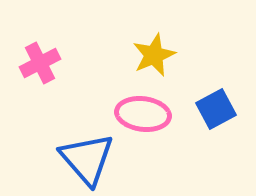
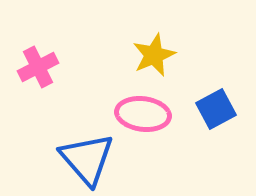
pink cross: moved 2 px left, 4 px down
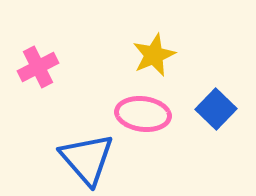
blue square: rotated 18 degrees counterclockwise
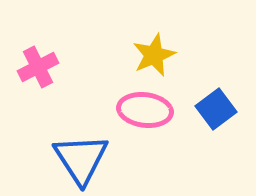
blue square: rotated 9 degrees clockwise
pink ellipse: moved 2 px right, 4 px up
blue triangle: moved 6 px left; rotated 8 degrees clockwise
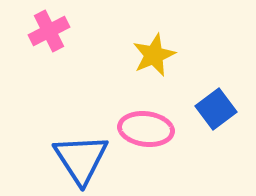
pink cross: moved 11 px right, 36 px up
pink ellipse: moved 1 px right, 19 px down
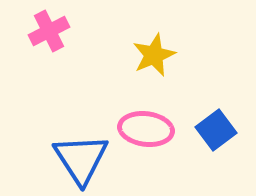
blue square: moved 21 px down
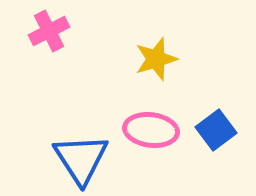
yellow star: moved 2 px right, 4 px down; rotated 6 degrees clockwise
pink ellipse: moved 5 px right, 1 px down
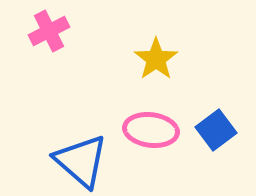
yellow star: rotated 18 degrees counterclockwise
blue triangle: moved 2 px down; rotated 16 degrees counterclockwise
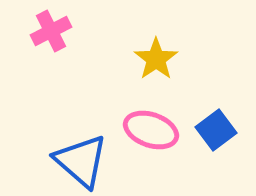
pink cross: moved 2 px right
pink ellipse: rotated 12 degrees clockwise
